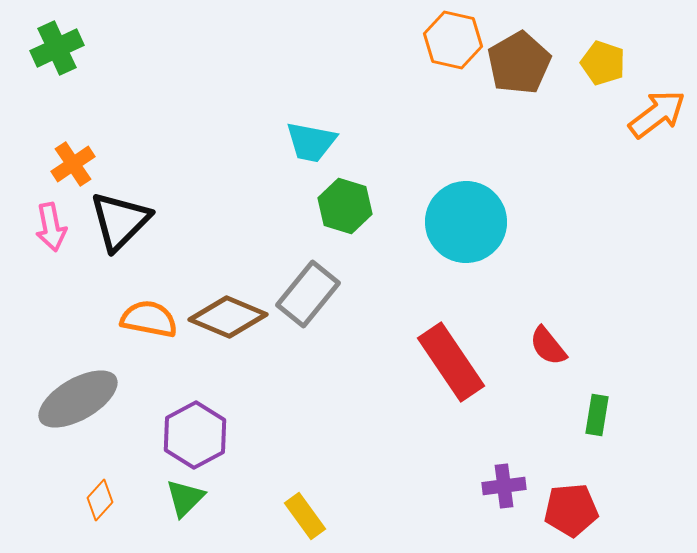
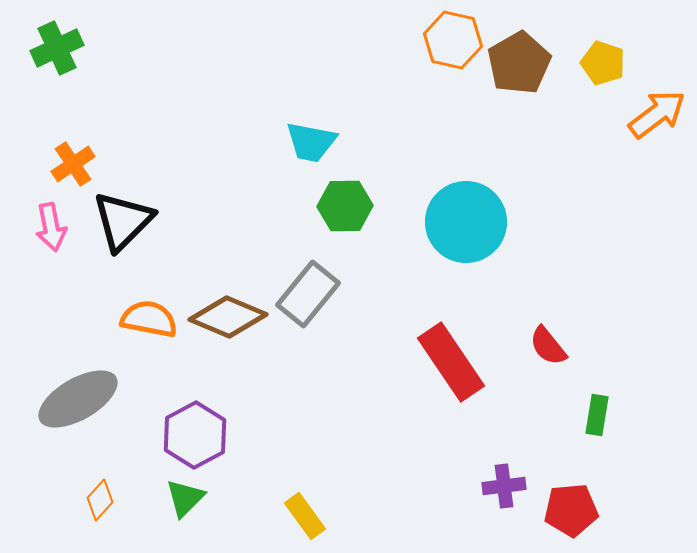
green hexagon: rotated 18 degrees counterclockwise
black triangle: moved 3 px right
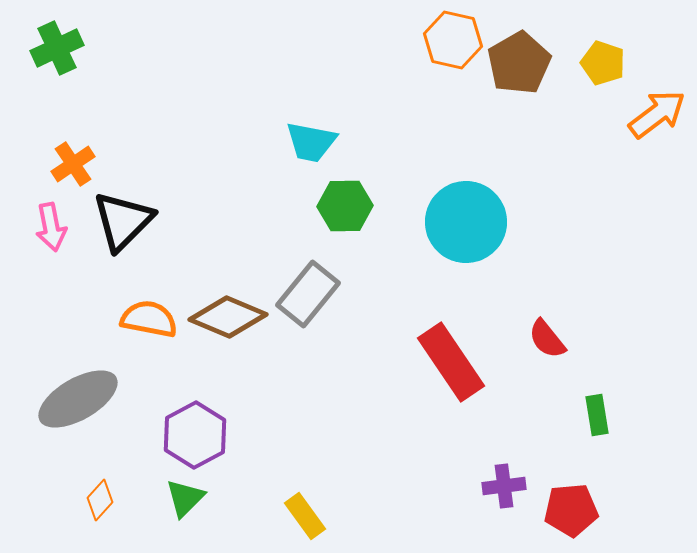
red semicircle: moved 1 px left, 7 px up
green rectangle: rotated 18 degrees counterclockwise
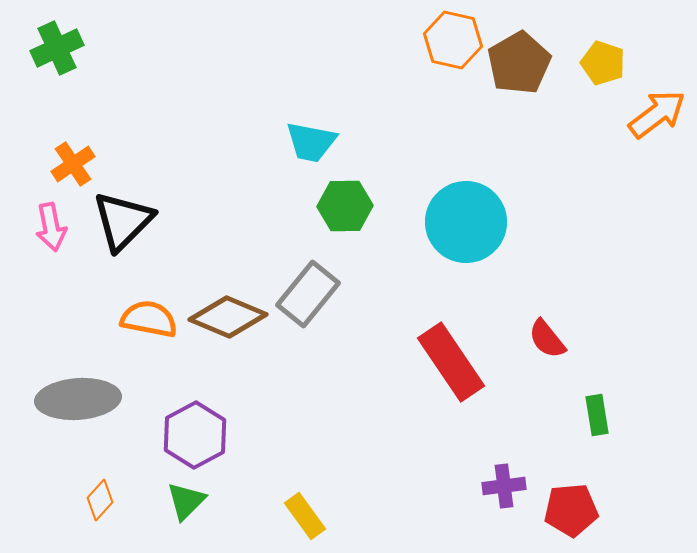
gray ellipse: rotated 26 degrees clockwise
green triangle: moved 1 px right, 3 px down
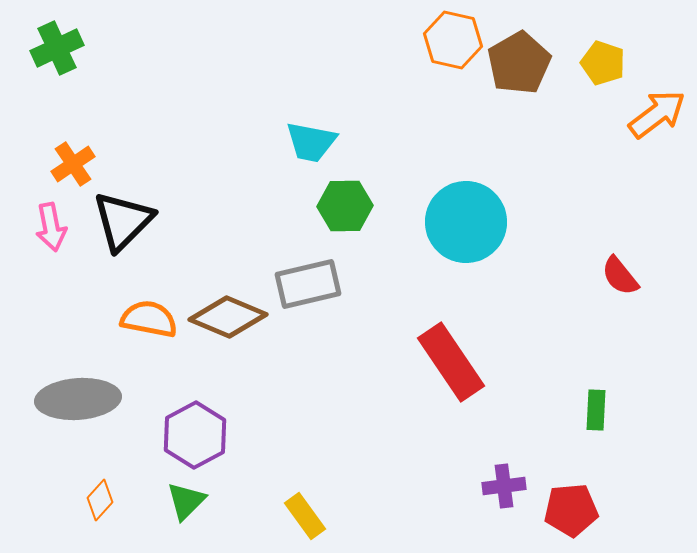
gray rectangle: moved 10 px up; rotated 38 degrees clockwise
red semicircle: moved 73 px right, 63 px up
green rectangle: moved 1 px left, 5 px up; rotated 12 degrees clockwise
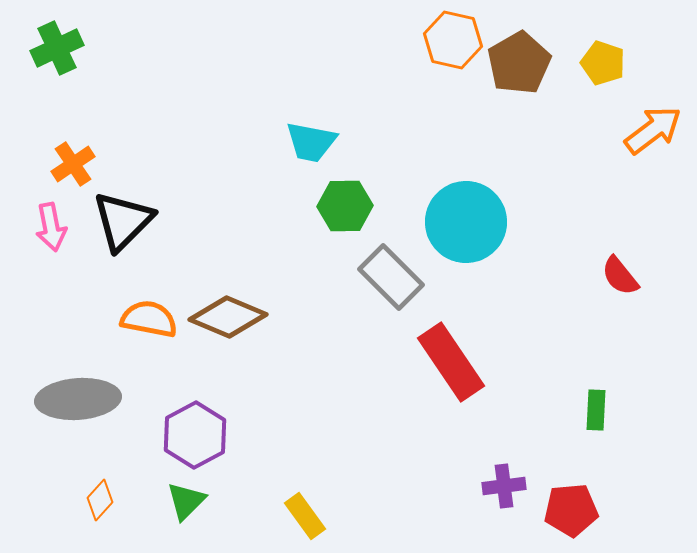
orange arrow: moved 4 px left, 16 px down
gray rectangle: moved 83 px right, 7 px up; rotated 58 degrees clockwise
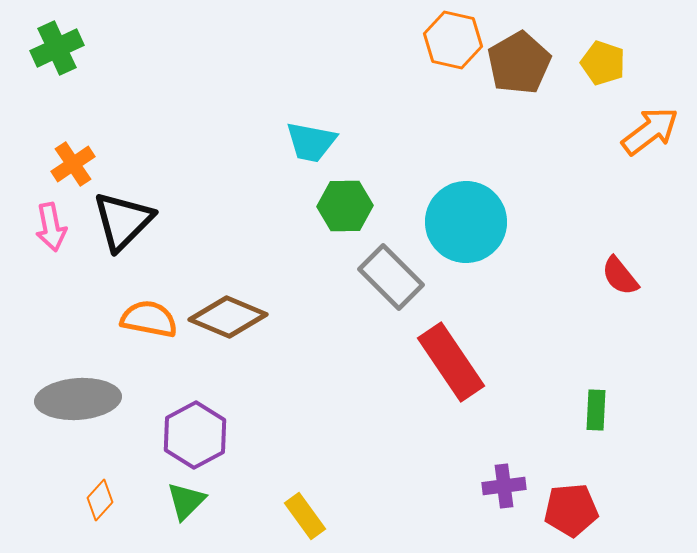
orange arrow: moved 3 px left, 1 px down
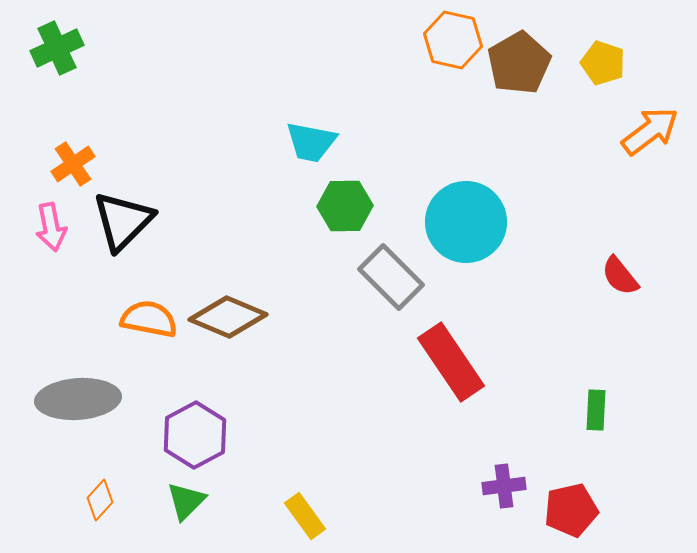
red pentagon: rotated 8 degrees counterclockwise
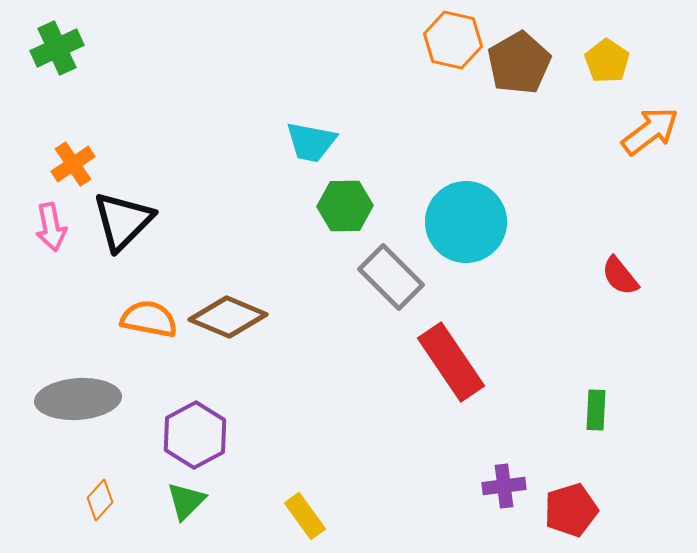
yellow pentagon: moved 4 px right, 2 px up; rotated 15 degrees clockwise
red pentagon: rotated 4 degrees counterclockwise
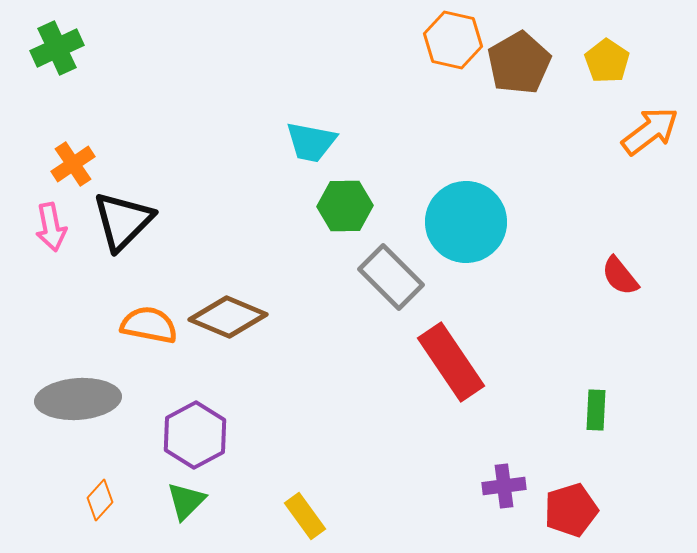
orange semicircle: moved 6 px down
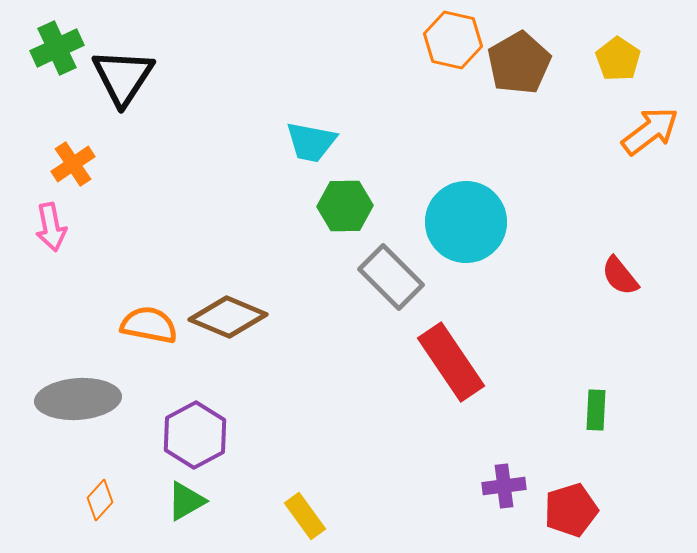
yellow pentagon: moved 11 px right, 2 px up
black triangle: moved 144 px up; rotated 12 degrees counterclockwise
green triangle: rotated 15 degrees clockwise
